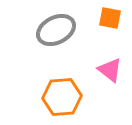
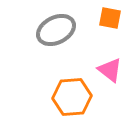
orange hexagon: moved 10 px right
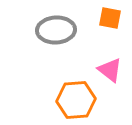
gray ellipse: rotated 24 degrees clockwise
orange hexagon: moved 4 px right, 3 px down
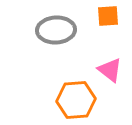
orange square: moved 2 px left, 2 px up; rotated 15 degrees counterclockwise
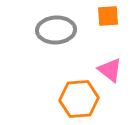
orange hexagon: moved 3 px right, 1 px up
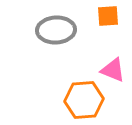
pink triangle: moved 3 px right; rotated 16 degrees counterclockwise
orange hexagon: moved 5 px right, 1 px down
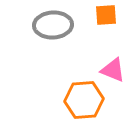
orange square: moved 2 px left, 1 px up
gray ellipse: moved 3 px left, 5 px up
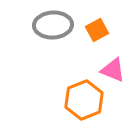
orange square: moved 9 px left, 15 px down; rotated 25 degrees counterclockwise
orange hexagon: rotated 18 degrees counterclockwise
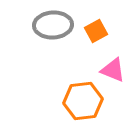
orange square: moved 1 px left, 1 px down
orange hexagon: moved 1 px left, 1 px down; rotated 15 degrees clockwise
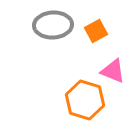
pink triangle: moved 1 px down
orange hexagon: moved 2 px right, 1 px up; rotated 24 degrees clockwise
